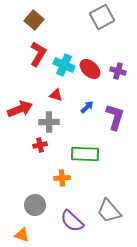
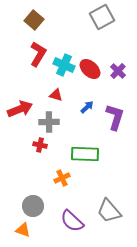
purple cross: rotated 28 degrees clockwise
red cross: rotated 24 degrees clockwise
orange cross: rotated 21 degrees counterclockwise
gray circle: moved 2 px left, 1 px down
orange triangle: moved 1 px right, 5 px up
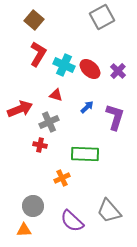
gray cross: rotated 24 degrees counterclockwise
orange triangle: moved 1 px right; rotated 21 degrees counterclockwise
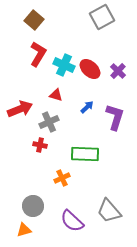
orange triangle: rotated 14 degrees counterclockwise
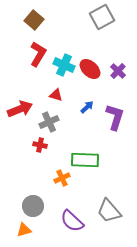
green rectangle: moved 6 px down
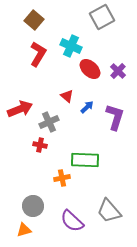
cyan cross: moved 7 px right, 19 px up
red triangle: moved 11 px right, 1 px down; rotated 24 degrees clockwise
orange cross: rotated 14 degrees clockwise
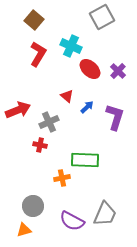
red arrow: moved 2 px left, 1 px down
gray trapezoid: moved 4 px left, 3 px down; rotated 116 degrees counterclockwise
purple semicircle: rotated 15 degrees counterclockwise
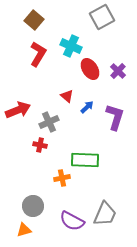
red ellipse: rotated 15 degrees clockwise
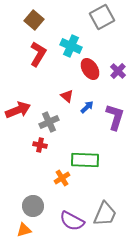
orange cross: rotated 21 degrees counterclockwise
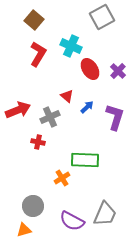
gray cross: moved 1 px right, 5 px up
red cross: moved 2 px left, 3 px up
